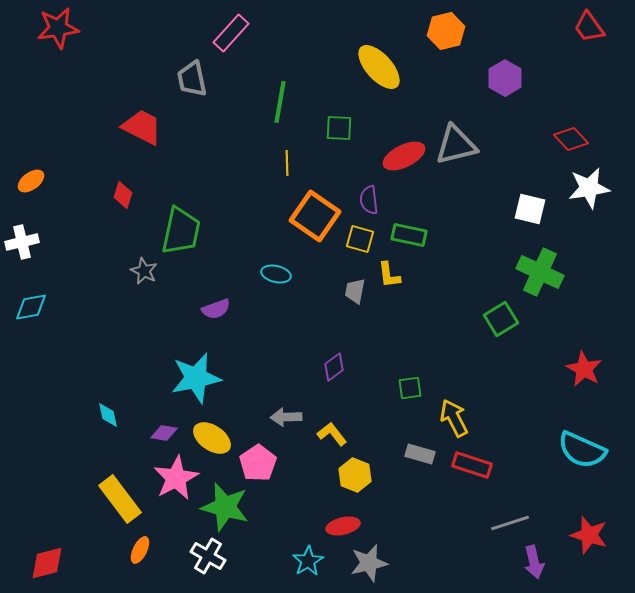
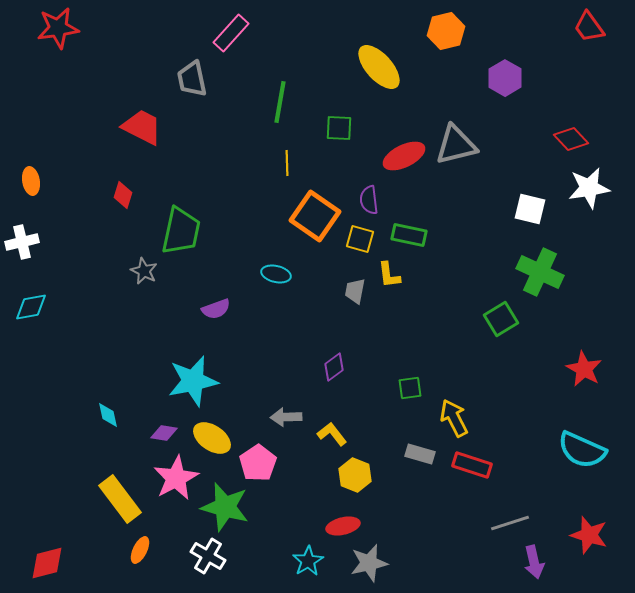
orange ellipse at (31, 181): rotated 64 degrees counterclockwise
cyan star at (196, 378): moved 3 px left, 3 px down
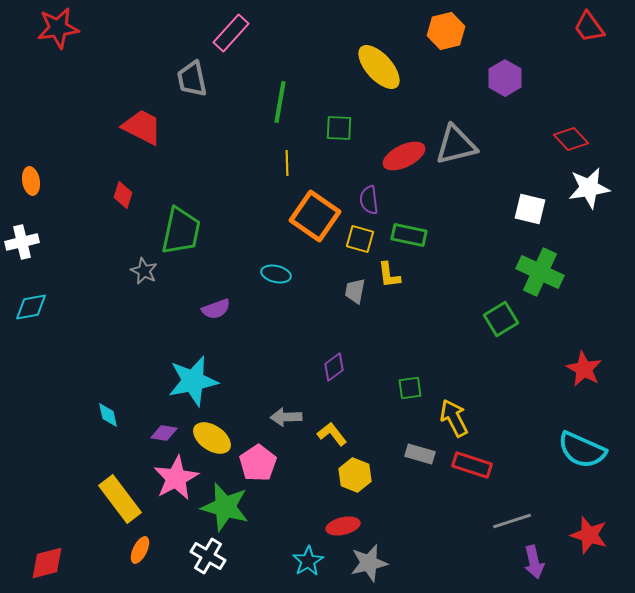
gray line at (510, 523): moved 2 px right, 2 px up
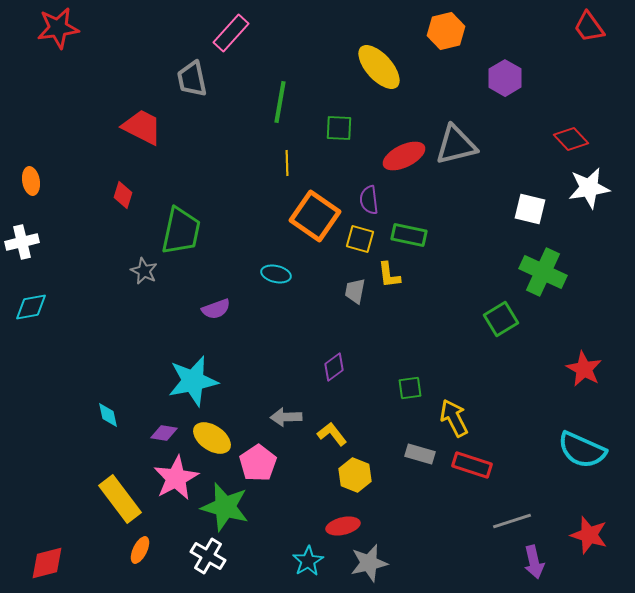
green cross at (540, 272): moved 3 px right
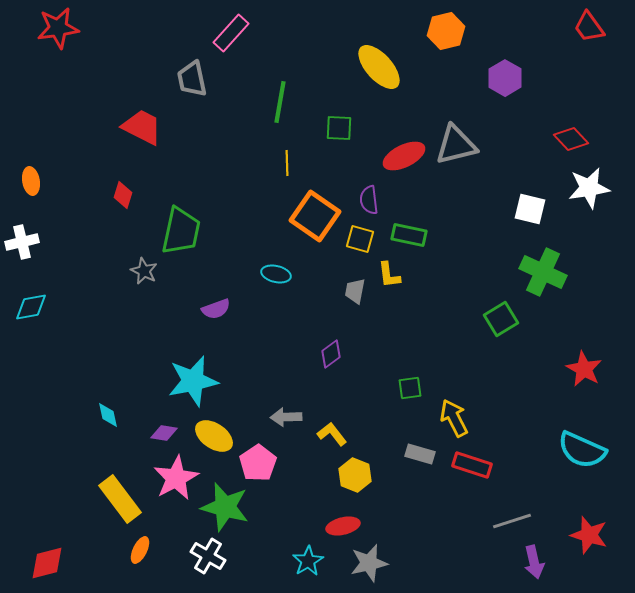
purple diamond at (334, 367): moved 3 px left, 13 px up
yellow ellipse at (212, 438): moved 2 px right, 2 px up
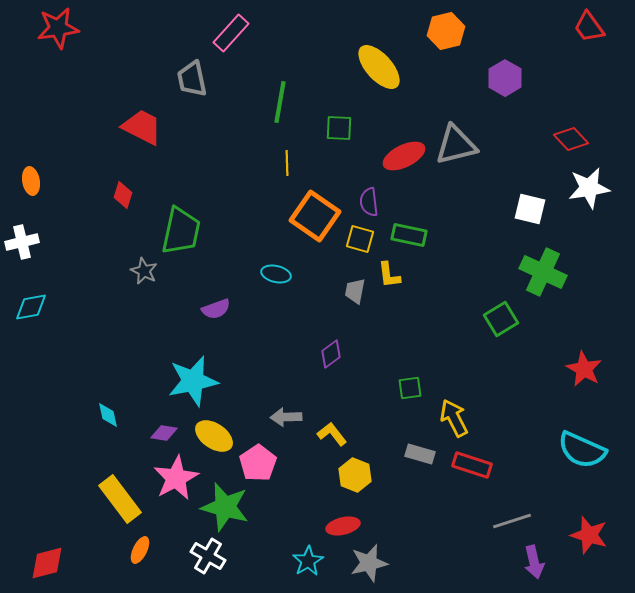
purple semicircle at (369, 200): moved 2 px down
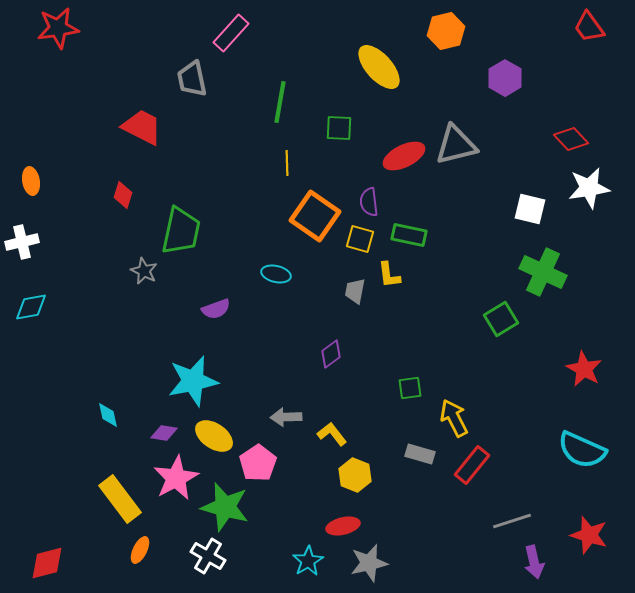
red rectangle at (472, 465): rotated 69 degrees counterclockwise
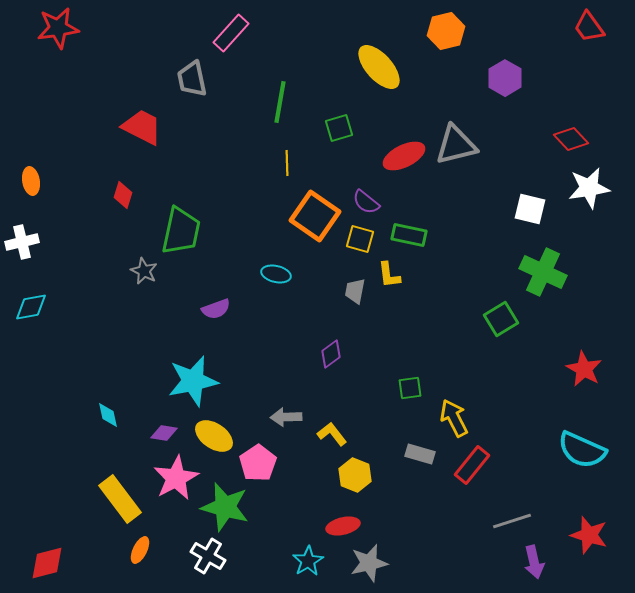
green square at (339, 128): rotated 20 degrees counterclockwise
purple semicircle at (369, 202): moved 3 px left; rotated 44 degrees counterclockwise
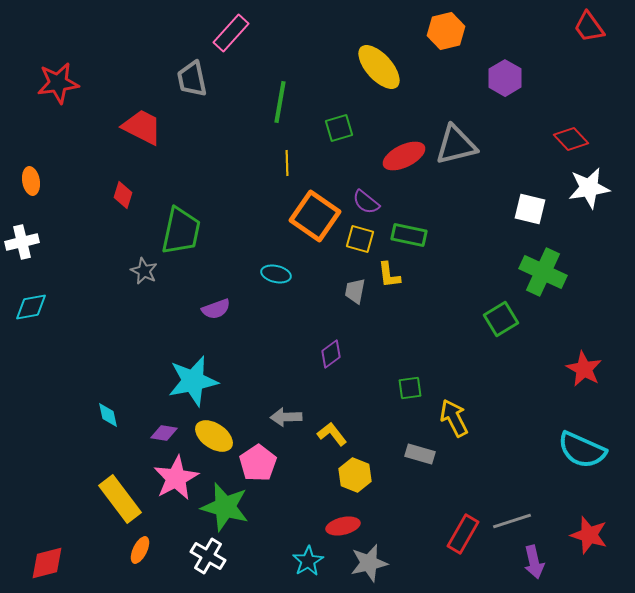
red star at (58, 28): moved 55 px down
red rectangle at (472, 465): moved 9 px left, 69 px down; rotated 9 degrees counterclockwise
